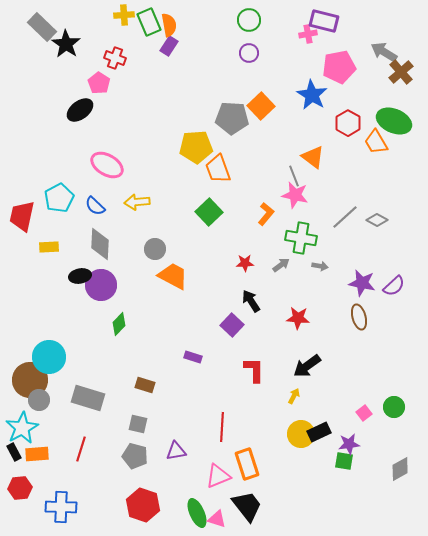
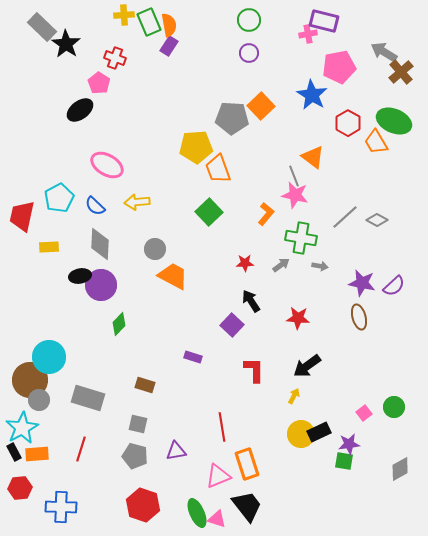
red line at (222, 427): rotated 12 degrees counterclockwise
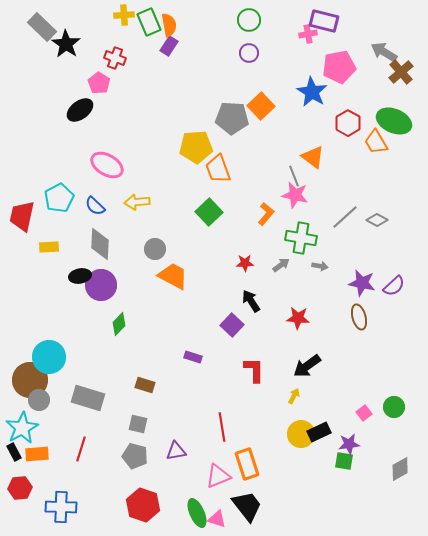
blue star at (312, 95): moved 3 px up
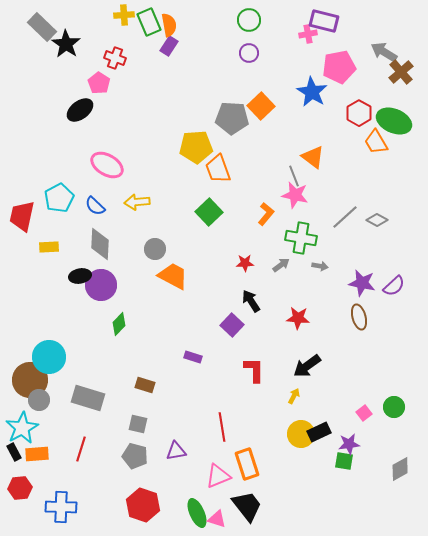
red hexagon at (348, 123): moved 11 px right, 10 px up
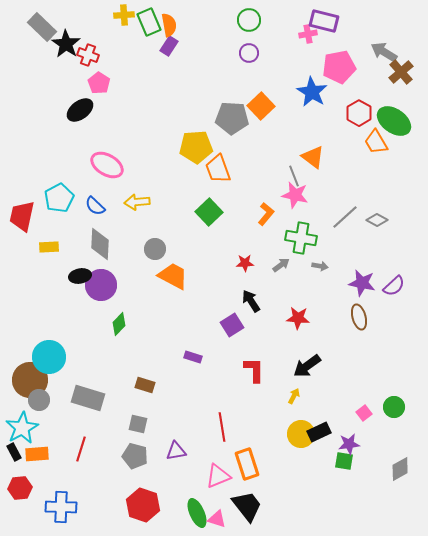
red cross at (115, 58): moved 27 px left, 3 px up
green ellipse at (394, 121): rotated 12 degrees clockwise
purple square at (232, 325): rotated 15 degrees clockwise
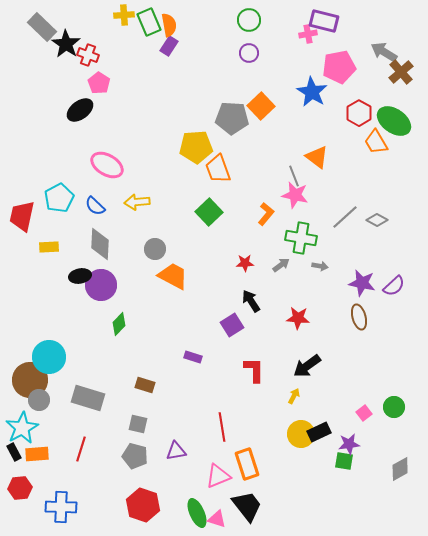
orange triangle at (313, 157): moved 4 px right
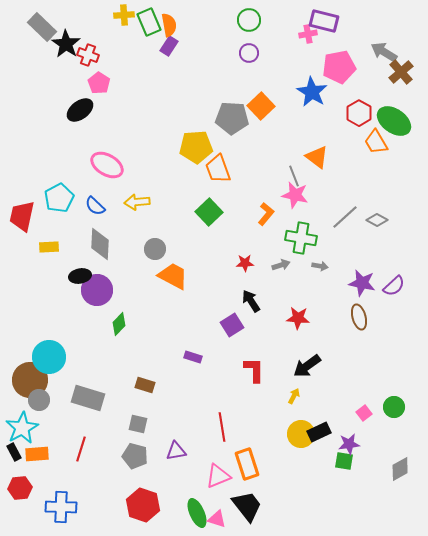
gray arrow at (281, 265): rotated 18 degrees clockwise
purple circle at (101, 285): moved 4 px left, 5 px down
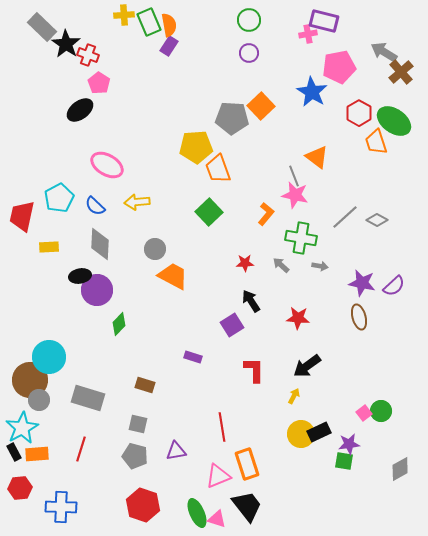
orange trapezoid at (376, 142): rotated 12 degrees clockwise
gray arrow at (281, 265): rotated 120 degrees counterclockwise
green circle at (394, 407): moved 13 px left, 4 px down
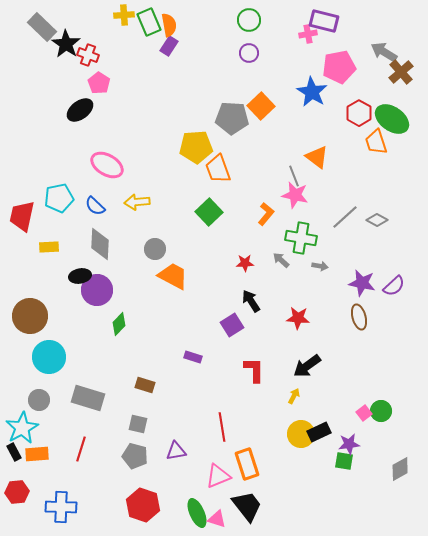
green ellipse at (394, 121): moved 2 px left, 2 px up
cyan pentagon at (59, 198): rotated 16 degrees clockwise
gray arrow at (281, 265): moved 5 px up
brown circle at (30, 380): moved 64 px up
red hexagon at (20, 488): moved 3 px left, 4 px down
